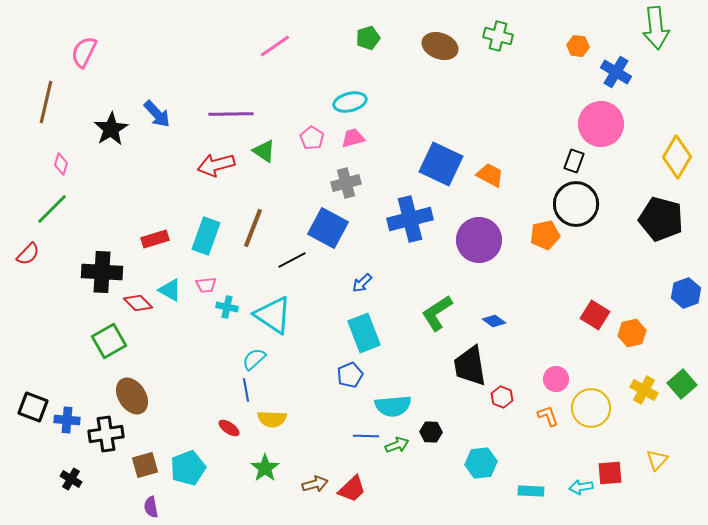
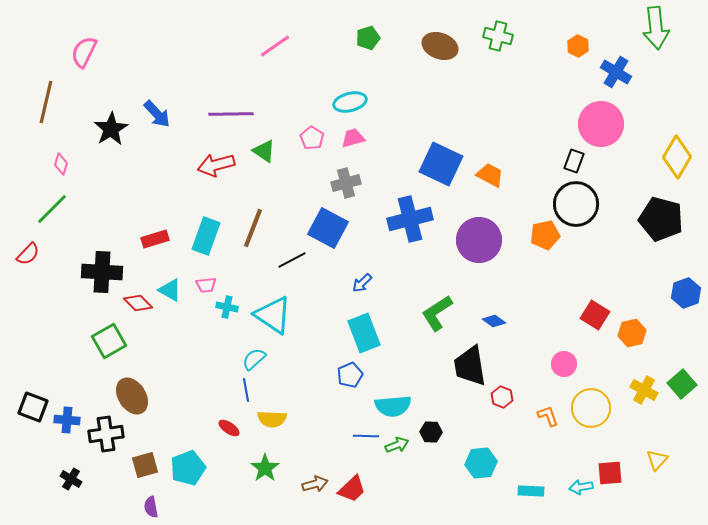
orange hexagon at (578, 46): rotated 20 degrees clockwise
pink circle at (556, 379): moved 8 px right, 15 px up
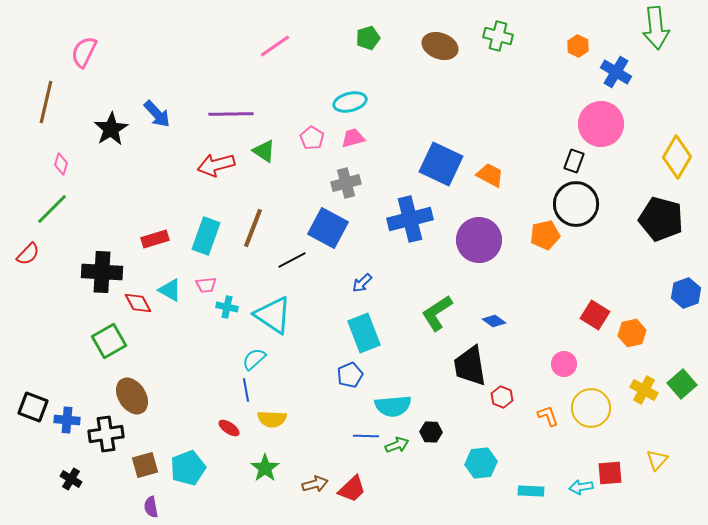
red diamond at (138, 303): rotated 16 degrees clockwise
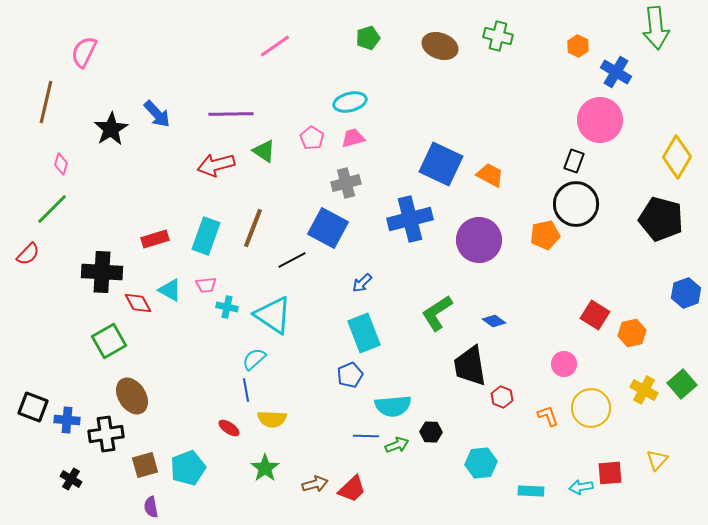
pink circle at (601, 124): moved 1 px left, 4 px up
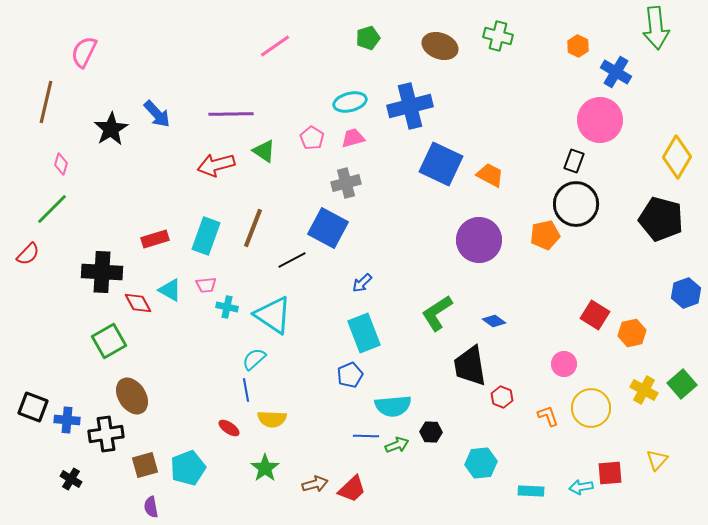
blue cross at (410, 219): moved 113 px up
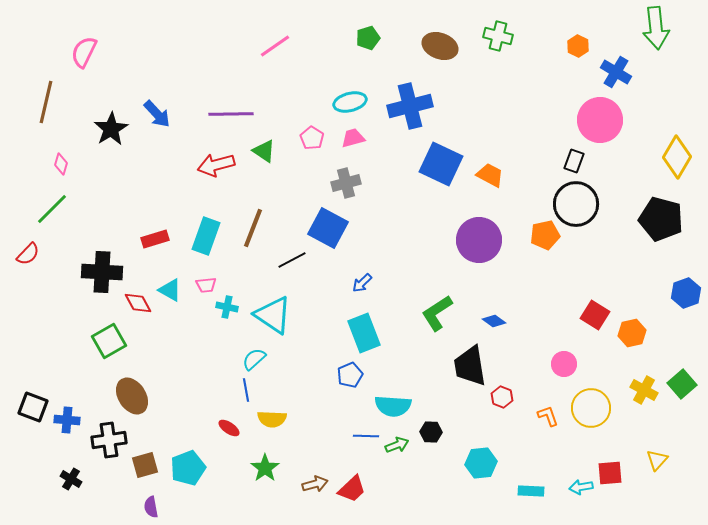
cyan semicircle at (393, 406): rotated 9 degrees clockwise
black cross at (106, 434): moved 3 px right, 6 px down
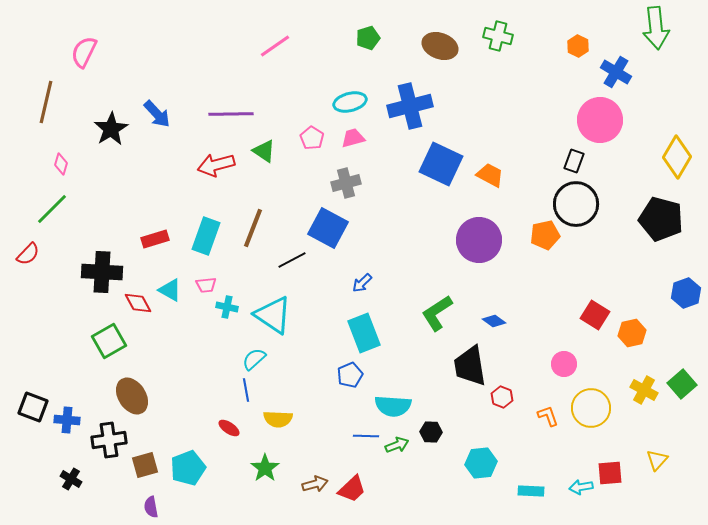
yellow semicircle at (272, 419): moved 6 px right
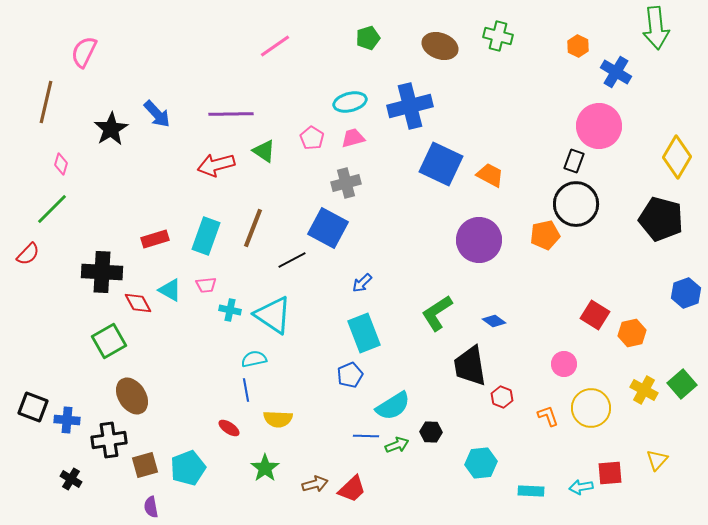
pink circle at (600, 120): moved 1 px left, 6 px down
cyan cross at (227, 307): moved 3 px right, 3 px down
cyan semicircle at (254, 359): rotated 30 degrees clockwise
cyan semicircle at (393, 406): rotated 36 degrees counterclockwise
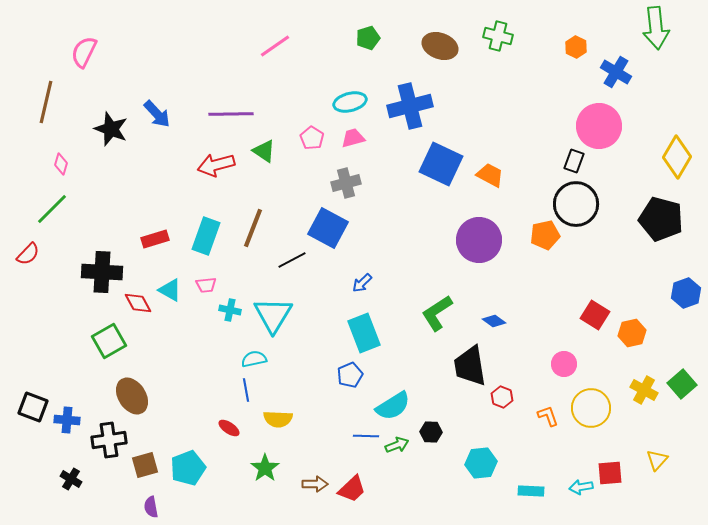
orange hexagon at (578, 46): moved 2 px left, 1 px down
black star at (111, 129): rotated 20 degrees counterclockwise
cyan triangle at (273, 315): rotated 27 degrees clockwise
brown arrow at (315, 484): rotated 15 degrees clockwise
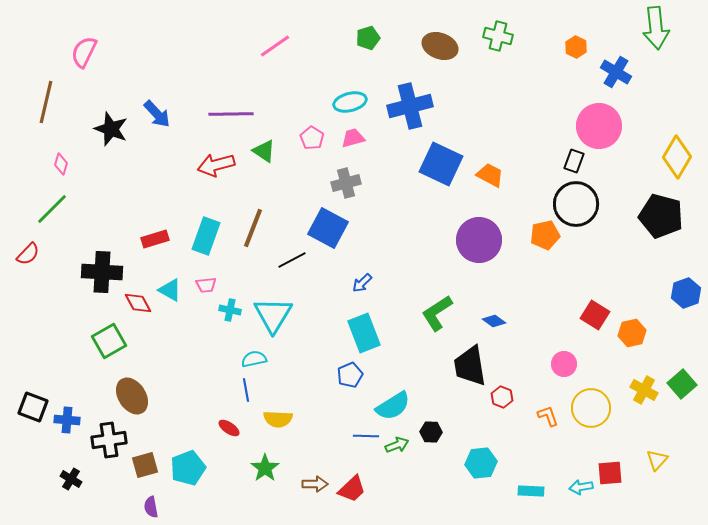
black pentagon at (661, 219): moved 3 px up
